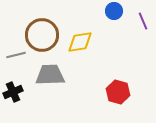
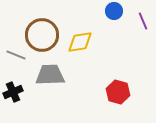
gray line: rotated 36 degrees clockwise
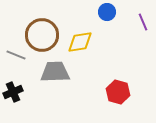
blue circle: moved 7 px left, 1 px down
purple line: moved 1 px down
gray trapezoid: moved 5 px right, 3 px up
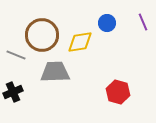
blue circle: moved 11 px down
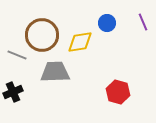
gray line: moved 1 px right
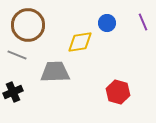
brown circle: moved 14 px left, 10 px up
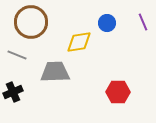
brown circle: moved 3 px right, 3 px up
yellow diamond: moved 1 px left
red hexagon: rotated 15 degrees counterclockwise
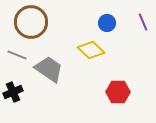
yellow diamond: moved 12 px right, 8 px down; rotated 52 degrees clockwise
gray trapezoid: moved 6 px left, 3 px up; rotated 36 degrees clockwise
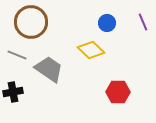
black cross: rotated 12 degrees clockwise
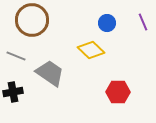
brown circle: moved 1 px right, 2 px up
gray line: moved 1 px left, 1 px down
gray trapezoid: moved 1 px right, 4 px down
